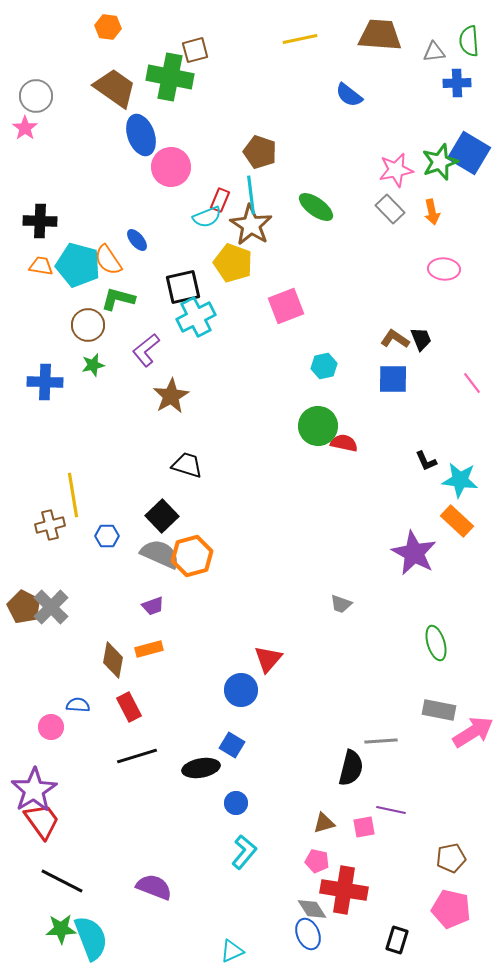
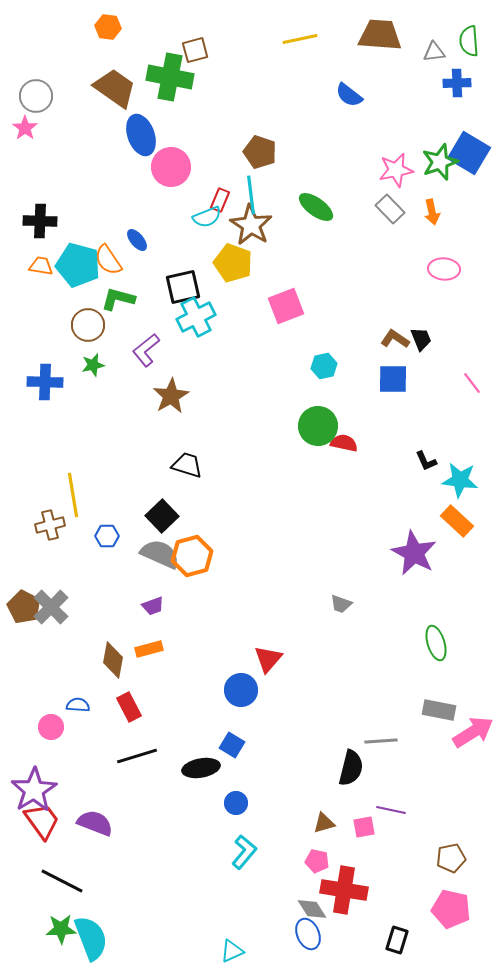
purple semicircle at (154, 887): moved 59 px left, 64 px up
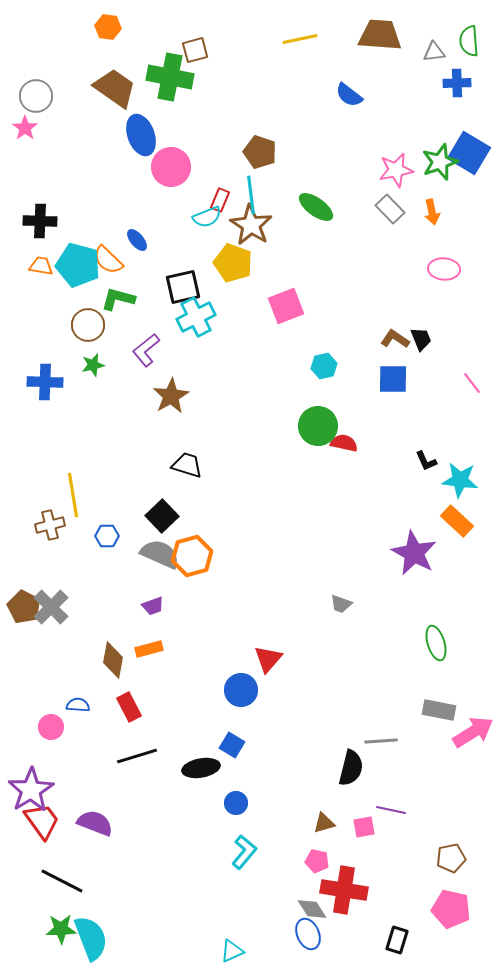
orange semicircle at (108, 260): rotated 12 degrees counterclockwise
purple star at (34, 790): moved 3 px left
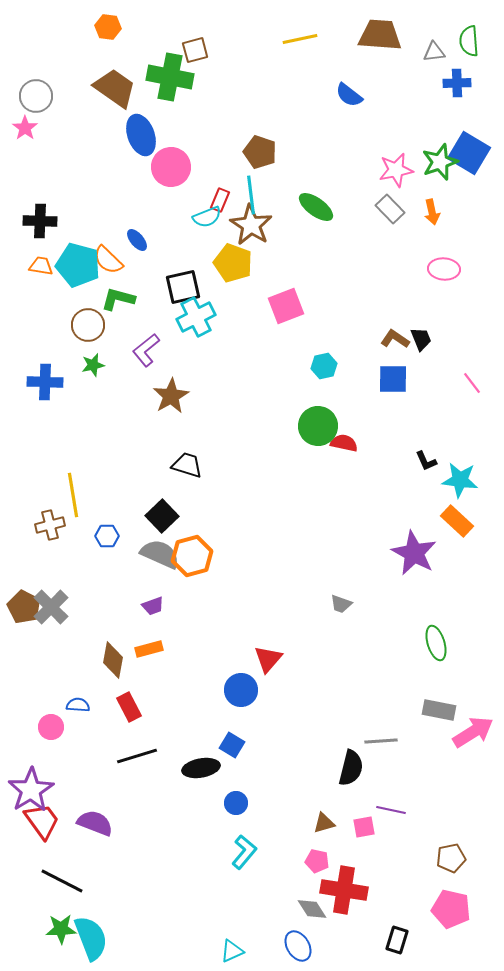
blue ellipse at (308, 934): moved 10 px left, 12 px down; rotated 8 degrees counterclockwise
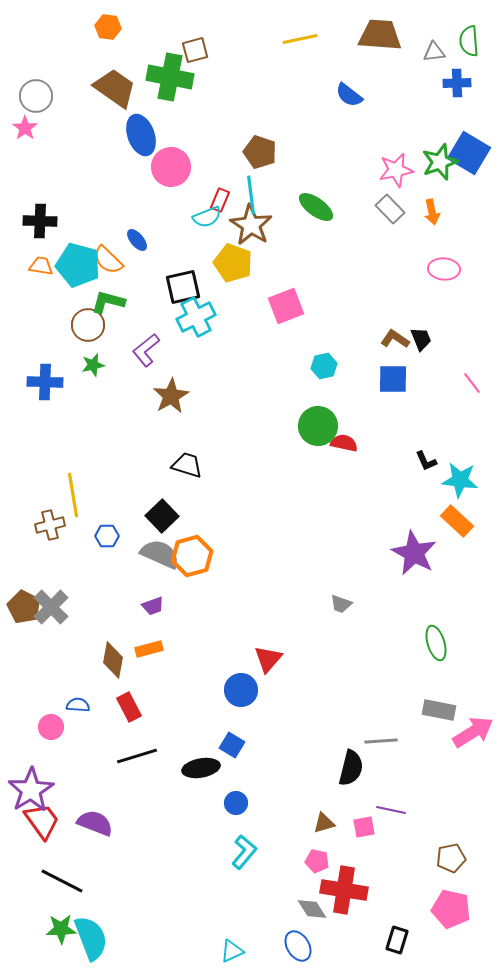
green L-shape at (118, 299): moved 10 px left, 3 px down
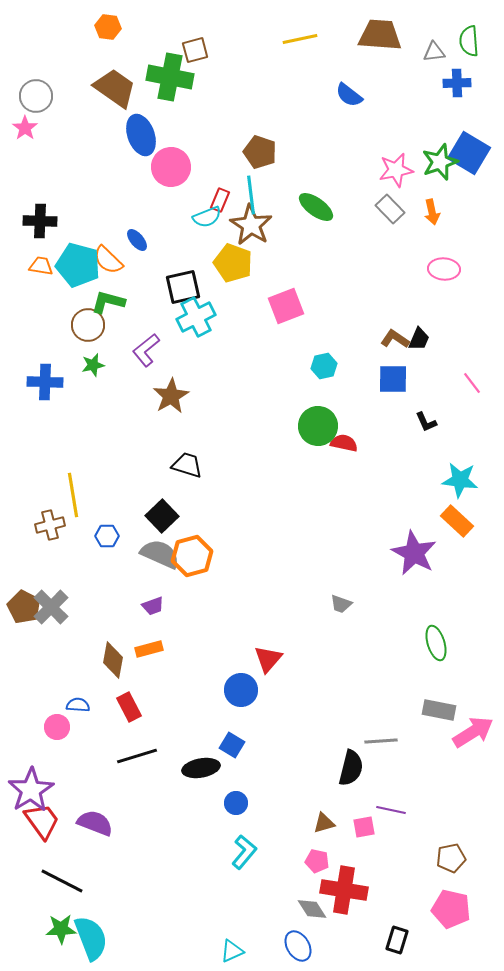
black trapezoid at (421, 339): moved 2 px left; rotated 45 degrees clockwise
black L-shape at (426, 461): moved 39 px up
pink circle at (51, 727): moved 6 px right
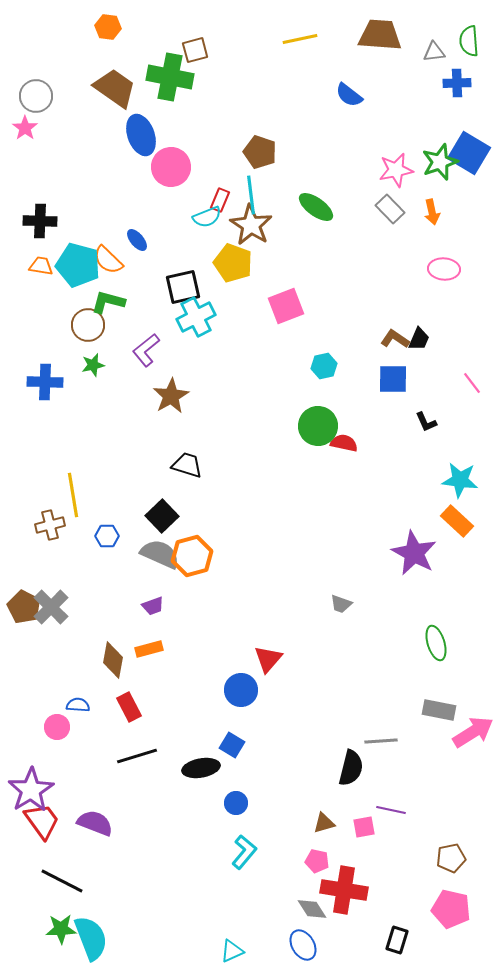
blue ellipse at (298, 946): moved 5 px right, 1 px up
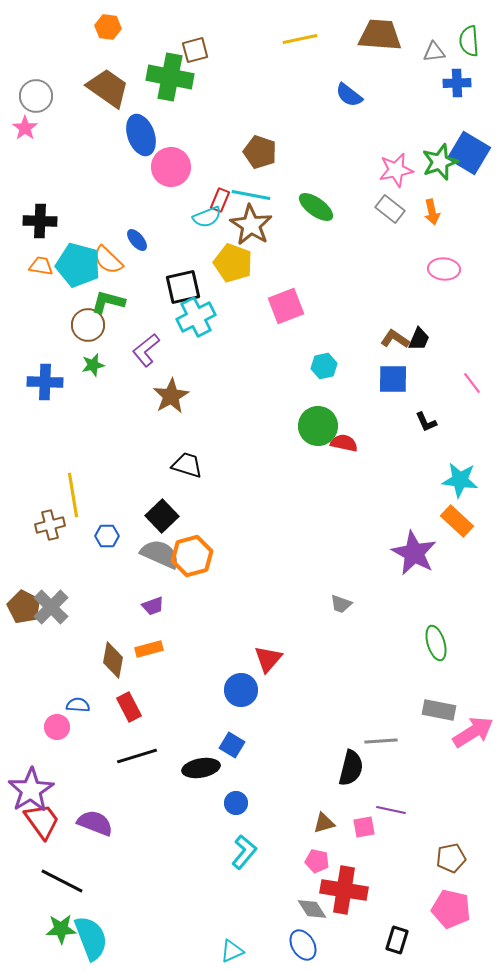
brown trapezoid at (115, 88): moved 7 px left
cyan line at (251, 195): rotated 72 degrees counterclockwise
gray rectangle at (390, 209): rotated 8 degrees counterclockwise
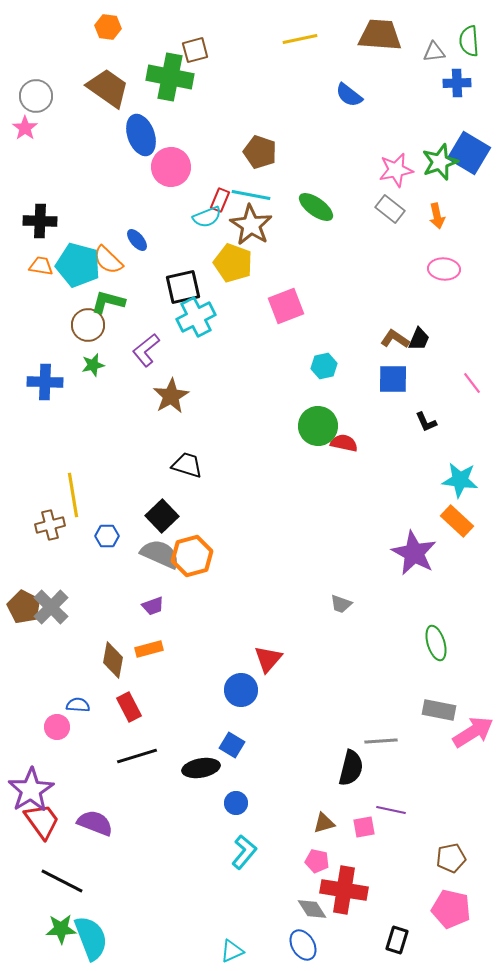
orange arrow at (432, 212): moved 5 px right, 4 px down
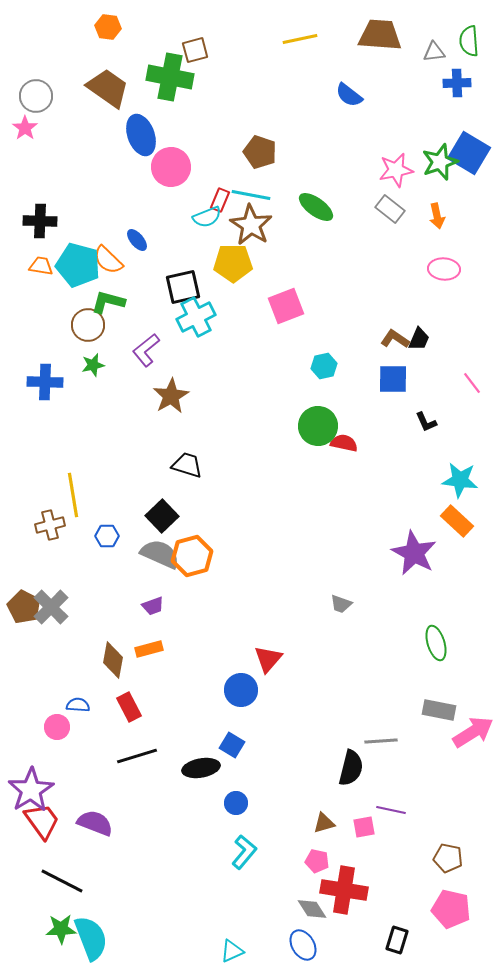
yellow pentagon at (233, 263): rotated 21 degrees counterclockwise
brown pentagon at (451, 858): moved 3 px left; rotated 24 degrees clockwise
